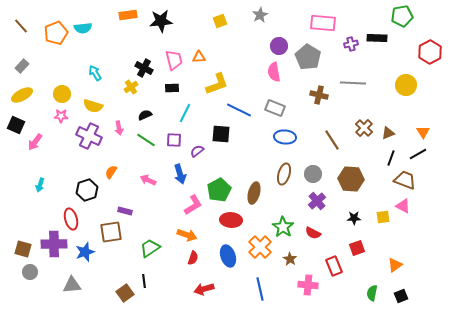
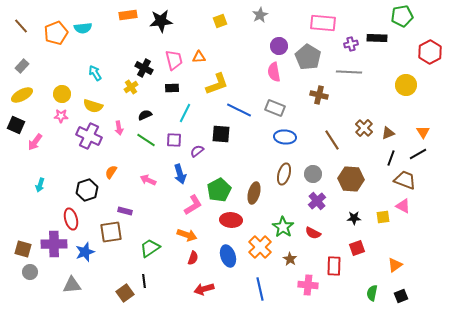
gray line at (353, 83): moved 4 px left, 11 px up
red rectangle at (334, 266): rotated 24 degrees clockwise
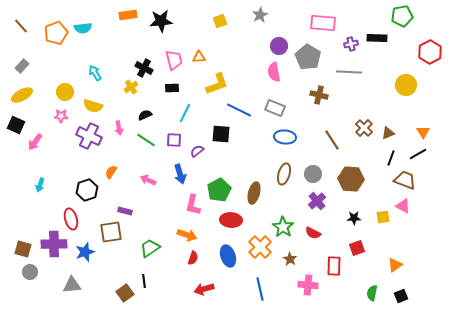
yellow circle at (62, 94): moved 3 px right, 2 px up
pink L-shape at (193, 205): rotated 135 degrees clockwise
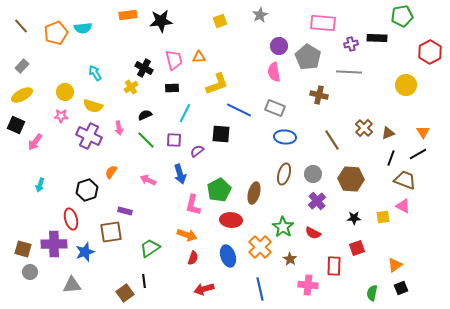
green line at (146, 140): rotated 12 degrees clockwise
black square at (401, 296): moved 8 px up
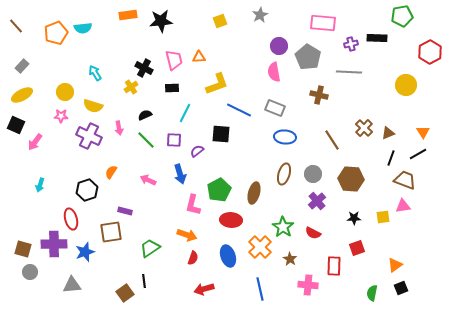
brown line at (21, 26): moved 5 px left
pink triangle at (403, 206): rotated 35 degrees counterclockwise
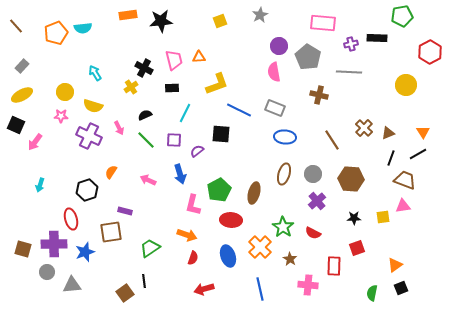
pink arrow at (119, 128): rotated 16 degrees counterclockwise
gray circle at (30, 272): moved 17 px right
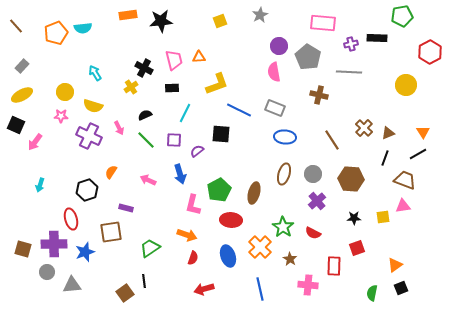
black line at (391, 158): moved 6 px left
purple rectangle at (125, 211): moved 1 px right, 3 px up
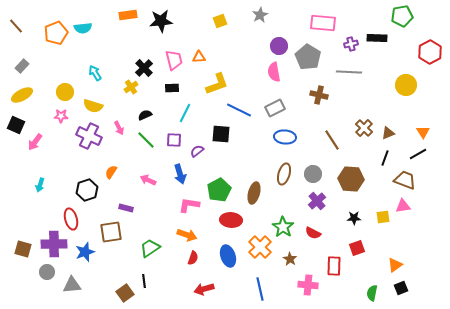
black cross at (144, 68): rotated 18 degrees clockwise
gray rectangle at (275, 108): rotated 48 degrees counterclockwise
pink L-shape at (193, 205): moved 4 px left; rotated 85 degrees clockwise
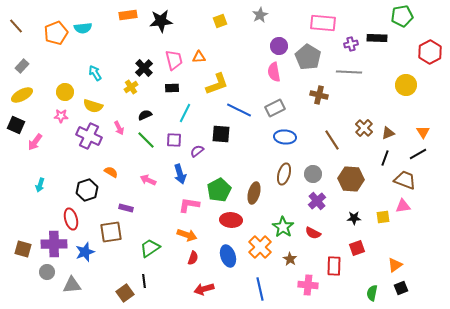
orange semicircle at (111, 172): rotated 88 degrees clockwise
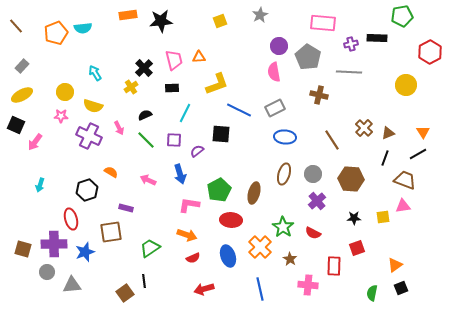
red semicircle at (193, 258): rotated 48 degrees clockwise
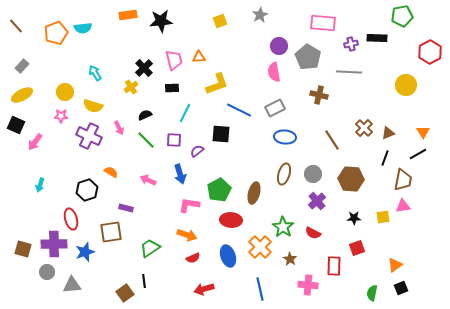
brown trapezoid at (405, 180): moved 2 px left; rotated 80 degrees clockwise
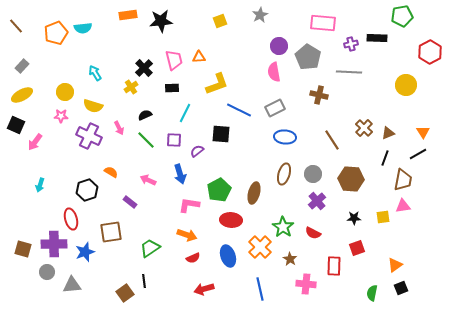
purple rectangle at (126, 208): moved 4 px right, 6 px up; rotated 24 degrees clockwise
pink cross at (308, 285): moved 2 px left, 1 px up
